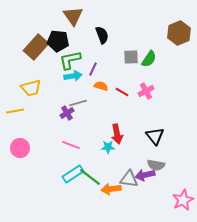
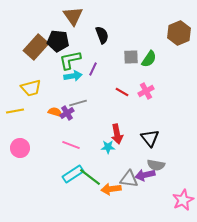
orange semicircle: moved 46 px left, 26 px down
black triangle: moved 5 px left, 2 px down
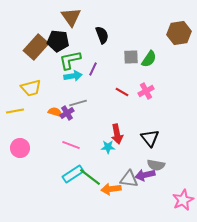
brown triangle: moved 2 px left, 1 px down
brown hexagon: rotated 15 degrees clockwise
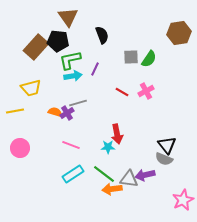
brown triangle: moved 3 px left
purple line: moved 2 px right
black triangle: moved 17 px right, 7 px down
gray semicircle: moved 8 px right, 6 px up; rotated 12 degrees clockwise
green line: moved 14 px right, 3 px up
orange arrow: moved 1 px right
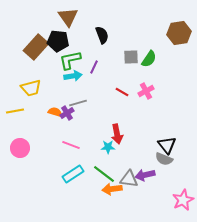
purple line: moved 1 px left, 2 px up
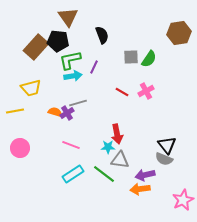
gray triangle: moved 9 px left, 19 px up
orange arrow: moved 28 px right
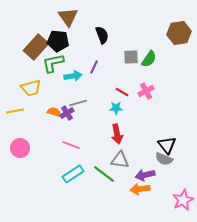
green L-shape: moved 17 px left, 3 px down
orange semicircle: moved 1 px left
cyan star: moved 8 px right, 39 px up
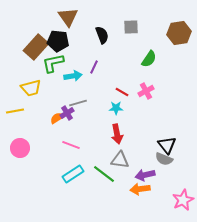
gray square: moved 30 px up
orange semicircle: moved 3 px right, 6 px down; rotated 48 degrees counterclockwise
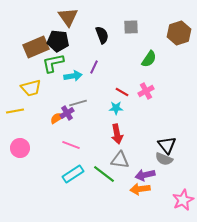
brown hexagon: rotated 10 degrees counterclockwise
brown rectangle: rotated 25 degrees clockwise
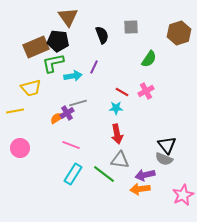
cyan rectangle: rotated 25 degrees counterclockwise
pink star: moved 5 px up
